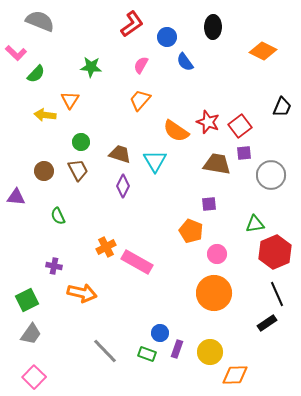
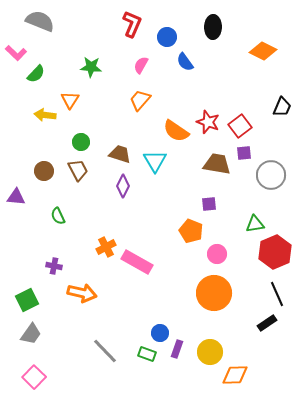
red L-shape at (132, 24): rotated 32 degrees counterclockwise
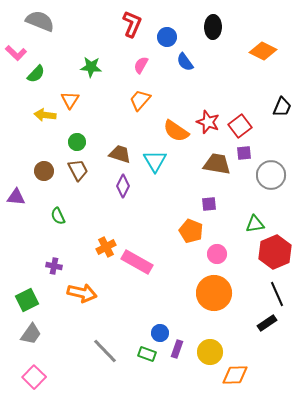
green circle at (81, 142): moved 4 px left
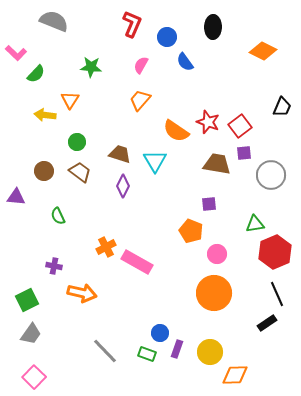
gray semicircle at (40, 21): moved 14 px right
brown trapezoid at (78, 170): moved 2 px right, 2 px down; rotated 25 degrees counterclockwise
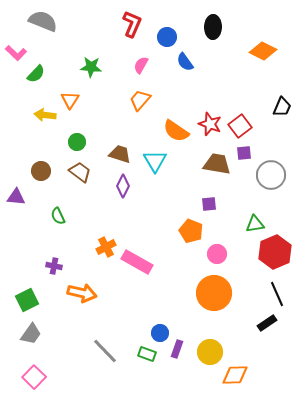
gray semicircle at (54, 21): moved 11 px left
red star at (208, 122): moved 2 px right, 2 px down
brown circle at (44, 171): moved 3 px left
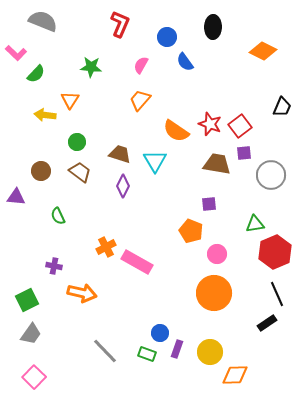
red L-shape at (132, 24): moved 12 px left
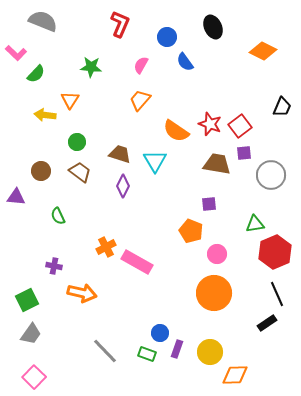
black ellipse at (213, 27): rotated 25 degrees counterclockwise
